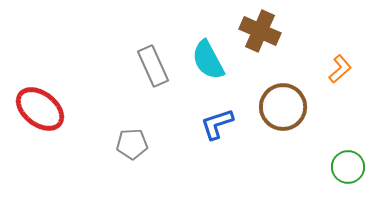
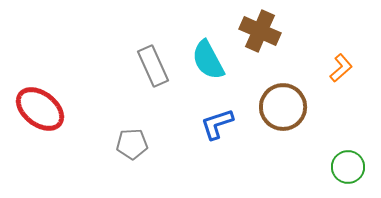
orange L-shape: moved 1 px right, 1 px up
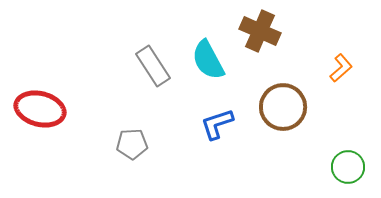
gray rectangle: rotated 9 degrees counterclockwise
red ellipse: rotated 24 degrees counterclockwise
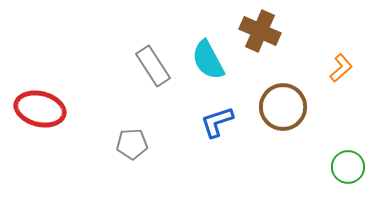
blue L-shape: moved 2 px up
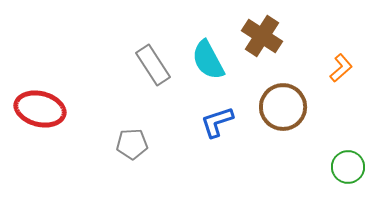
brown cross: moved 2 px right, 5 px down; rotated 9 degrees clockwise
gray rectangle: moved 1 px up
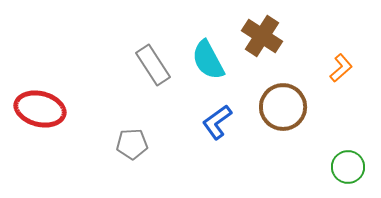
blue L-shape: rotated 18 degrees counterclockwise
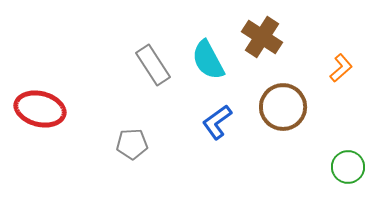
brown cross: moved 1 px down
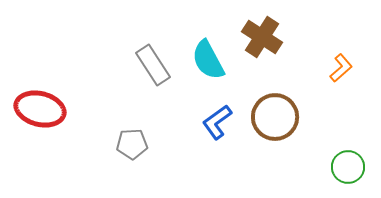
brown circle: moved 8 px left, 10 px down
